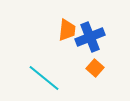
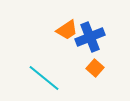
orange trapezoid: rotated 50 degrees clockwise
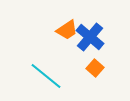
blue cross: rotated 28 degrees counterclockwise
cyan line: moved 2 px right, 2 px up
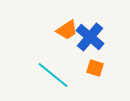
orange square: rotated 24 degrees counterclockwise
cyan line: moved 7 px right, 1 px up
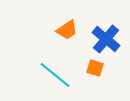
blue cross: moved 16 px right, 2 px down
cyan line: moved 2 px right
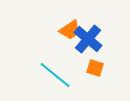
orange trapezoid: moved 3 px right
blue cross: moved 18 px left
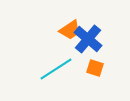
cyan line: moved 1 px right, 6 px up; rotated 72 degrees counterclockwise
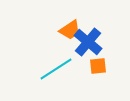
blue cross: moved 3 px down
orange square: moved 3 px right, 2 px up; rotated 24 degrees counterclockwise
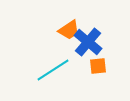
orange trapezoid: moved 1 px left
cyan line: moved 3 px left, 1 px down
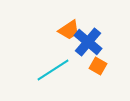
orange square: rotated 36 degrees clockwise
